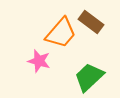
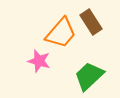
brown rectangle: rotated 20 degrees clockwise
green trapezoid: moved 1 px up
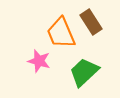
orange trapezoid: rotated 116 degrees clockwise
green trapezoid: moved 5 px left, 4 px up
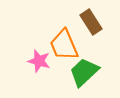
orange trapezoid: moved 3 px right, 12 px down
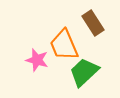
brown rectangle: moved 2 px right, 1 px down
pink star: moved 2 px left, 1 px up
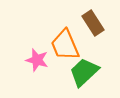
orange trapezoid: moved 1 px right
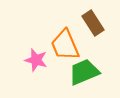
pink star: moved 1 px left
green trapezoid: rotated 20 degrees clockwise
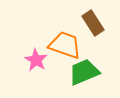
orange trapezoid: rotated 132 degrees clockwise
pink star: rotated 15 degrees clockwise
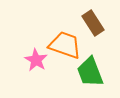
green trapezoid: moved 6 px right; rotated 88 degrees counterclockwise
